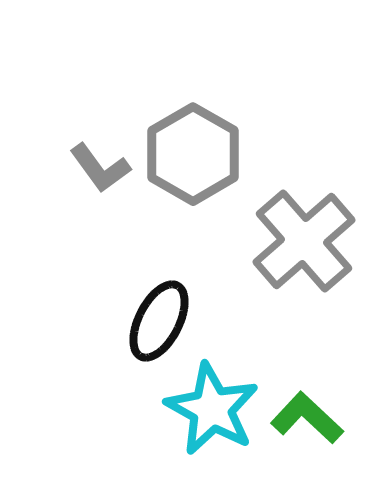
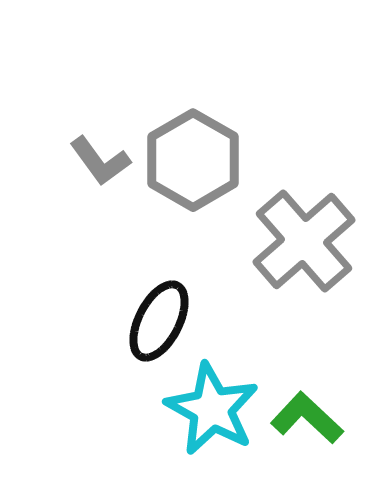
gray hexagon: moved 6 px down
gray L-shape: moved 7 px up
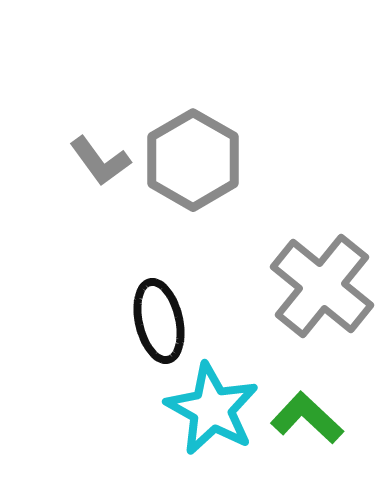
gray cross: moved 18 px right, 45 px down; rotated 10 degrees counterclockwise
black ellipse: rotated 40 degrees counterclockwise
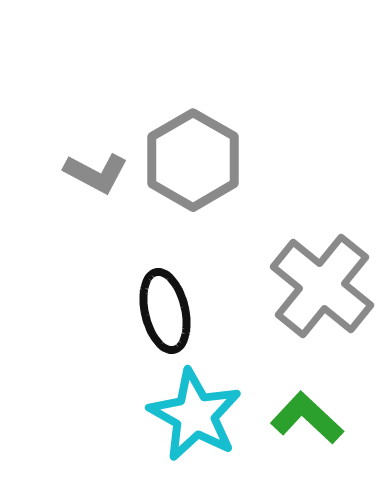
gray L-shape: moved 4 px left, 12 px down; rotated 26 degrees counterclockwise
black ellipse: moved 6 px right, 10 px up
cyan star: moved 17 px left, 6 px down
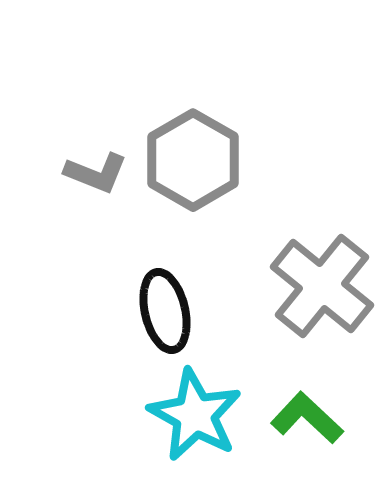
gray L-shape: rotated 6 degrees counterclockwise
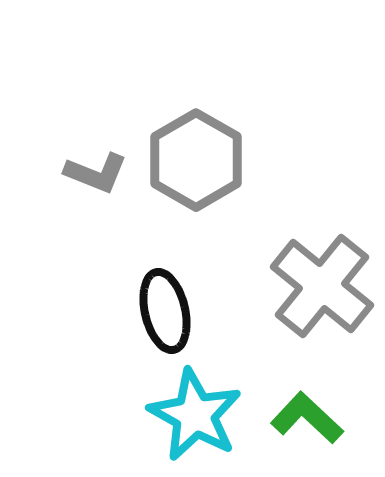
gray hexagon: moved 3 px right
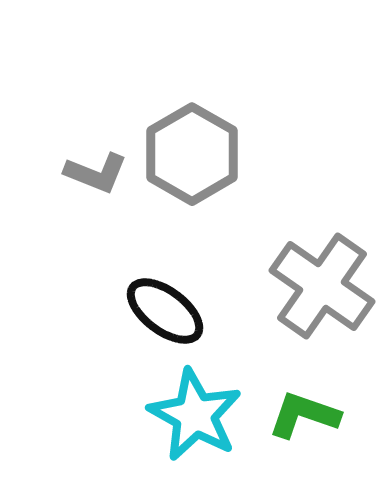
gray hexagon: moved 4 px left, 6 px up
gray cross: rotated 4 degrees counterclockwise
black ellipse: rotated 40 degrees counterclockwise
green L-shape: moved 3 px left, 3 px up; rotated 24 degrees counterclockwise
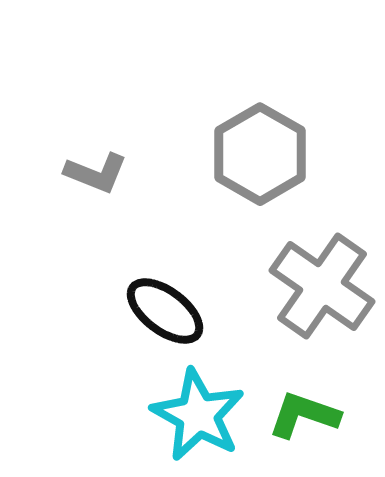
gray hexagon: moved 68 px right
cyan star: moved 3 px right
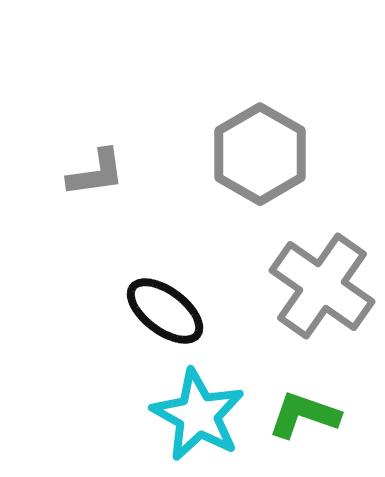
gray L-shape: rotated 30 degrees counterclockwise
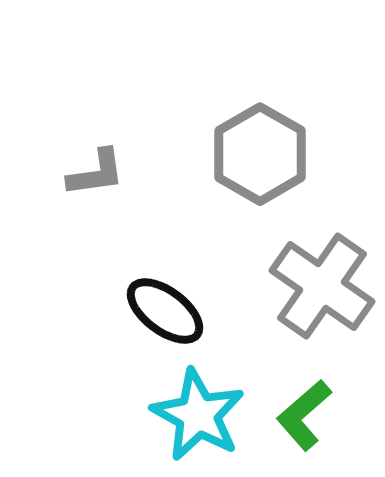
green L-shape: rotated 60 degrees counterclockwise
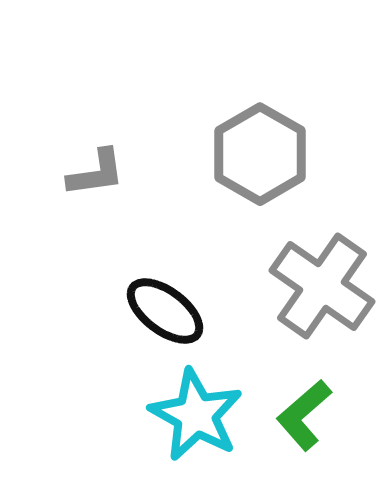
cyan star: moved 2 px left
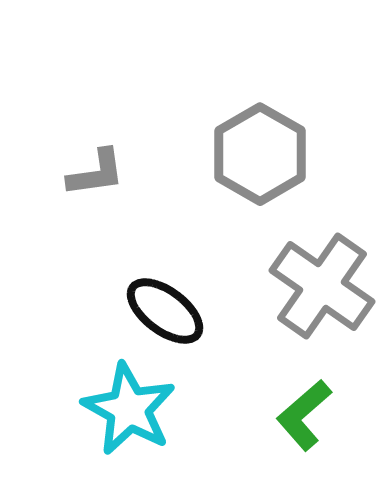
cyan star: moved 67 px left, 6 px up
